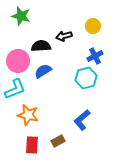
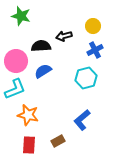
blue cross: moved 6 px up
pink circle: moved 2 px left
red rectangle: moved 3 px left
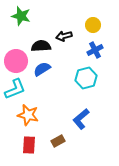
yellow circle: moved 1 px up
blue semicircle: moved 1 px left, 2 px up
blue L-shape: moved 1 px left, 1 px up
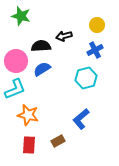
yellow circle: moved 4 px right
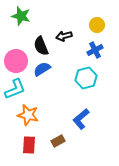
black semicircle: rotated 108 degrees counterclockwise
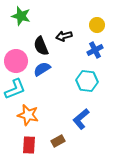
cyan hexagon: moved 1 px right, 3 px down; rotated 20 degrees clockwise
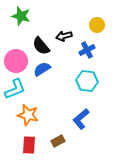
black semicircle: rotated 18 degrees counterclockwise
blue cross: moved 8 px left
